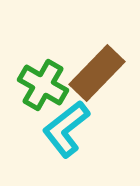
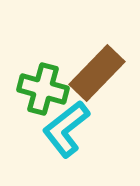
green cross: moved 4 px down; rotated 15 degrees counterclockwise
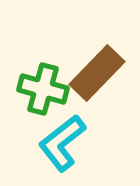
cyan L-shape: moved 4 px left, 14 px down
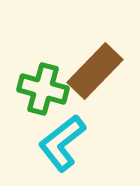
brown rectangle: moved 2 px left, 2 px up
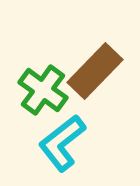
green cross: moved 1 px down; rotated 21 degrees clockwise
